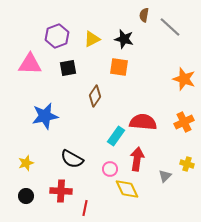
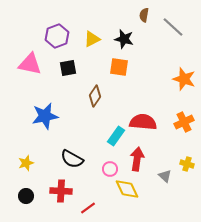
gray line: moved 3 px right
pink triangle: rotated 10 degrees clockwise
gray triangle: rotated 32 degrees counterclockwise
red line: moved 3 px right; rotated 42 degrees clockwise
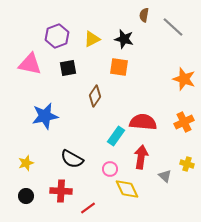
red arrow: moved 4 px right, 2 px up
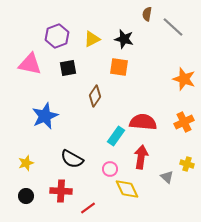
brown semicircle: moved 3 px right, 1 px up
blue star: rotated 12 degrees counterclockwise
gray triangle: moved 2 px right, 1 px down
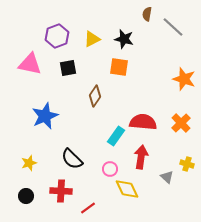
orange cross: moved 3 px left, 1 px down; rotated 18 degrees counterclockwise
black semicircle: rotated 15 degrees clockwise
yellow star: moved 3 px right
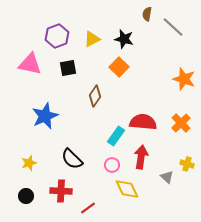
orange square: rotated 36 degrees clockwise
pink circle: moved 2 px right, 4 px up
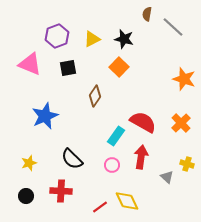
pink triangle: rotated 10 degrees clockwise
red semicircle: rotated 24 degrees clockwise
yellow diamond: moved 12 px down
red line: moved 12 px right, 1 px up
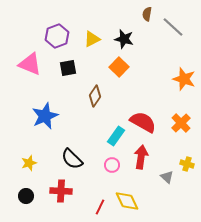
red line: rotated 28 degrees counterclockwise
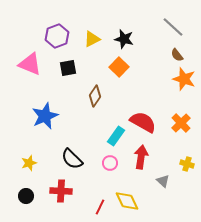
brown semicircle: moved 30 px right, 41 px down; rotated 48 degrees counterclockwise
pink circle: moved 2 px left, 2 px up
gray triangle: moved 4 px left, 4 px down
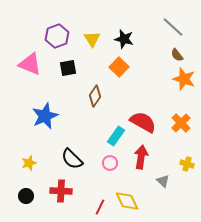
yellow triangle: rotated 36 degrees counterclockwise
